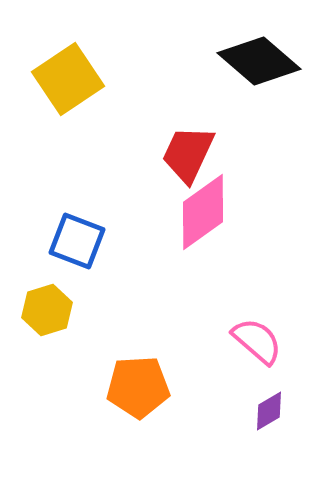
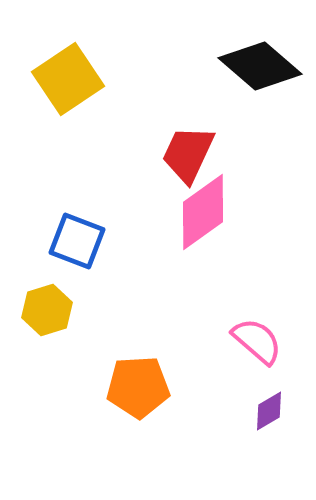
black diamond: moved 1 px right, 5 px down
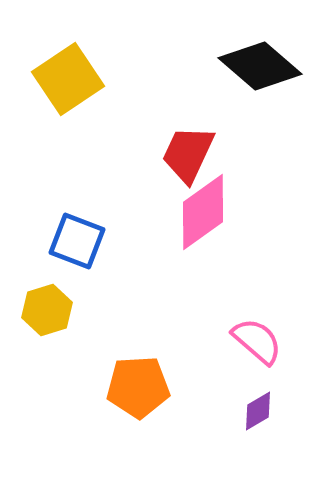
purple diamond: moved 11 px left
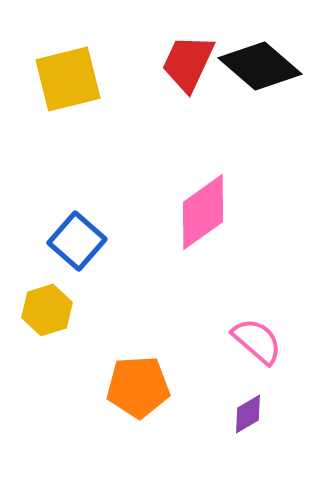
yellow square: rotated 20 degrees clockwise
red trapezoid: moved 91 px up
blue square: rotated 20 degrees clockwise
purple diamond: moved 10 px left, 3 px down
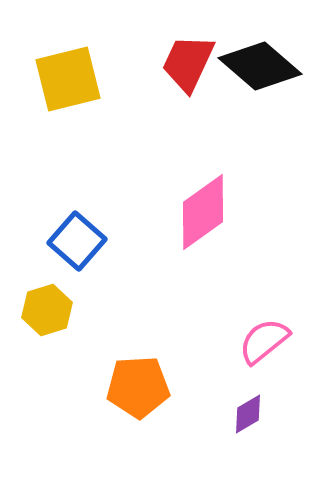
pink semicircle: moved 7 px right; rotated 80 degrees counterclockwise
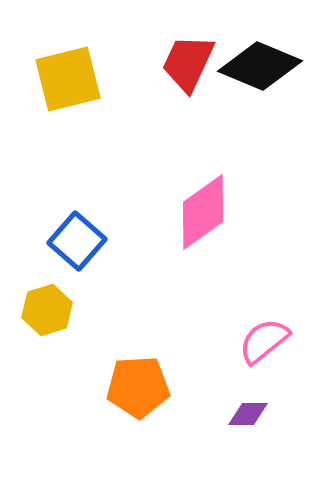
black diamond: rotated 18 degrees counterclockwise
purple diamond: rotated 30 degrees clockwise
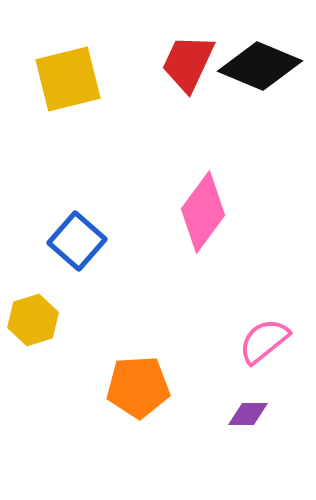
pink diamond: rotated 18 degrees counterclockwise
yellow hexagon: moved 14 px left, 10 px down
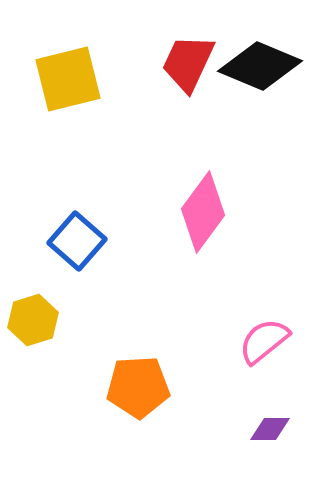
purple diamond: moved 22 px right, 15 px down
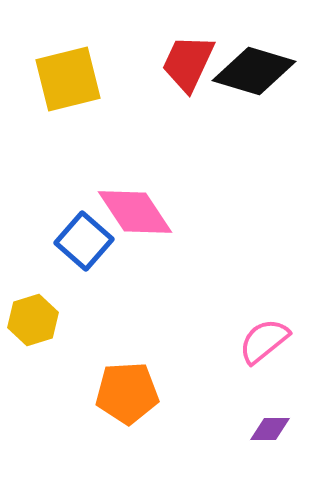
black diamond: moved 6 px left, 5 px down; rotated 6 degrees counterclockwise
pink diamond: moved 68 px left; rotated 70 degrees counterclockwise
blue square: moved 7 px right
orange pentagon: moved 11 px left, 6 px down
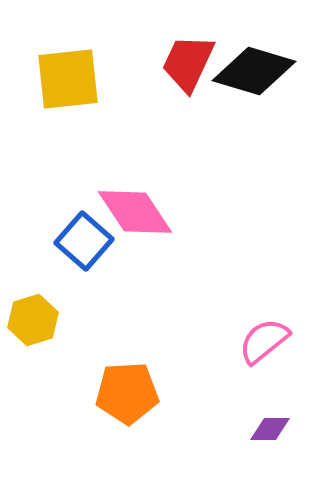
yellow square: rotated 8 degrees clockwise
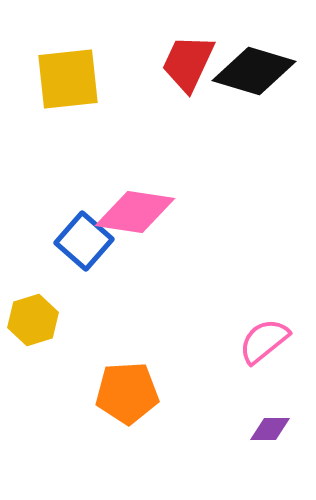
pink diamond: rotated 48 degrees counterclockwise
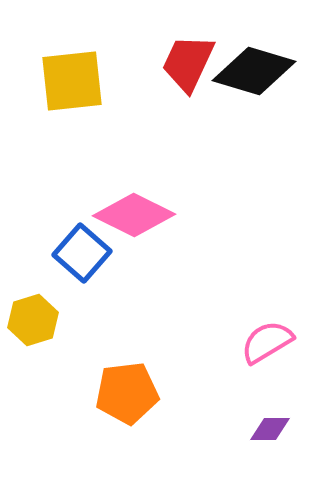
yellow square: moved 4 px right, 2 px down
pink diamond: moved 1 px left, 3 px down; rotated 18 degrees clockwise
blue square: moved 2 px left, 12 px down
pink semicircle: moved 3 px right, 1 px down; rotated 8 degrees clockwise
orange pentagon: rotated 4 degrees counterclockwise
